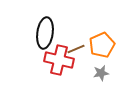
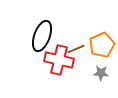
black ellipse: moved 3 px left, 3 px down; rotated 12 degrees clockwise
gray star: rotated 14 degrees clockwise
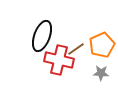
brown line: rotated 12 degrees counterclockwise
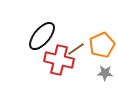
black ellipse: rotated 20 degrees clockwise
gray star: moved 4 px right
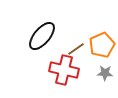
red cross: moved 5 px right, 10 px down
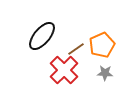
red cross: rotated 32 degrees clockwise
